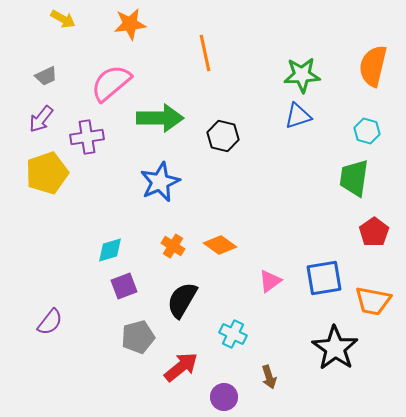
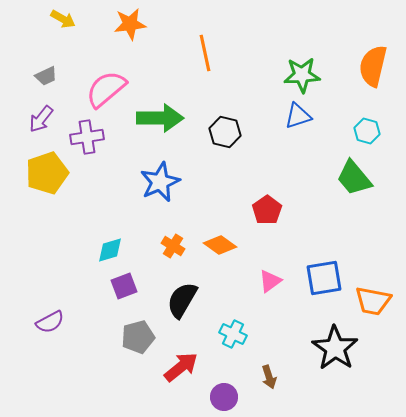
pink semicircle: moved 5 px left, 6 px down
black hexagon: moved 2 px right, 4 px up
green trapezoid: rotated 48 degrees counterclockwise
red pentagon: moved 107 px left, 22 px up
purple semicircle: rotated 24 degrees clockwise
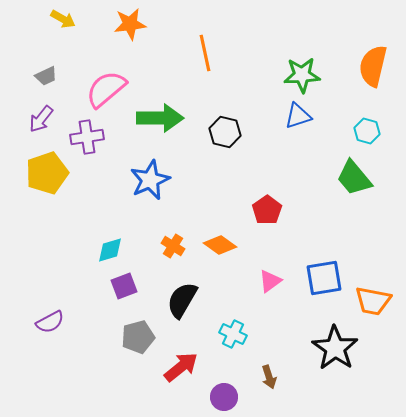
blue star: moved 10 px left, 2 px up
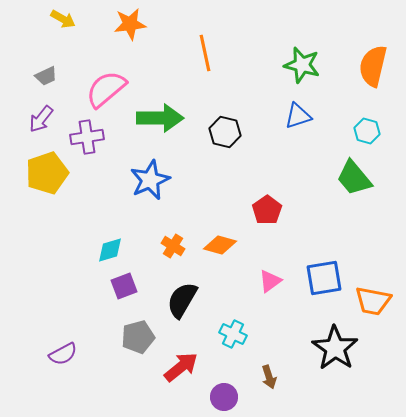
green star: moved 10 px up; rotated 18 degrees clockwise
orange diamond: rotated 20 degrees counterclockwise
purple semicircle: moved 13 px right, 32 px down
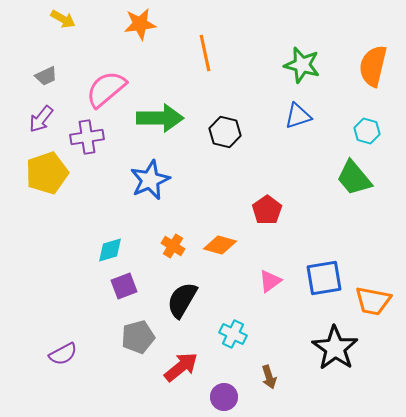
orange star: moved 10 px right
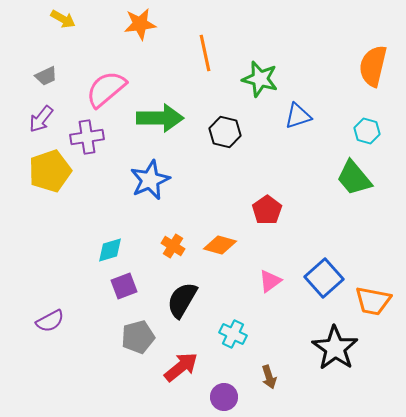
green star: moved 42 px left, 14 px down
yellow pentagon: moved 3 px right, 2 px up
blue square: rotated 33 degrees counterclockwise
purple semicircle: moved 13 px left, 33 px up
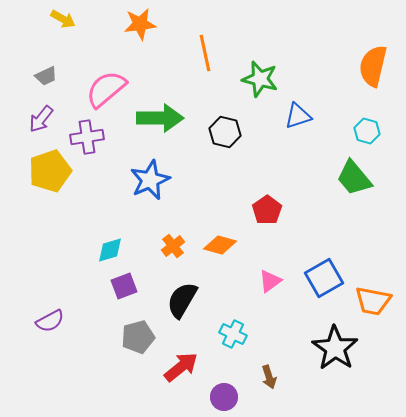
orange cross: rotated 20 degrees clockwise
blue square: rotated 12 degrees clockwise
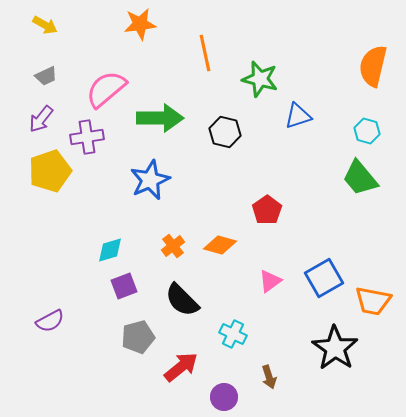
yellow arrow: moved 18 px left, 6 px down
green trapezoid: moved 6 px right
black semicircle: rotated 75 degrees counterclockwise
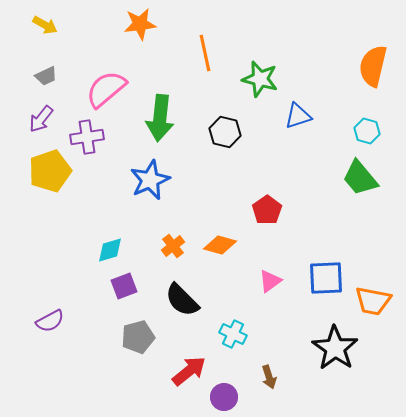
green arrow: rotated 96 degrees clockwise
blue square: moved 2 px right; rotated 27 degrees clockwise
red arrow: moved 8 px right, 4 px down
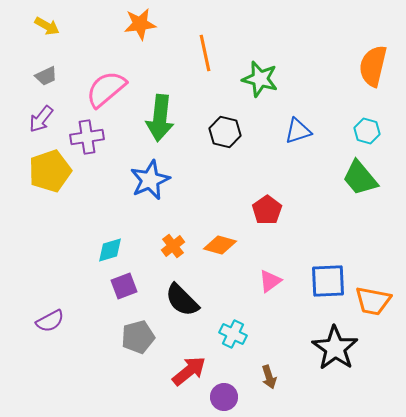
yellow arrow: moved 2 px right, 1 px down
blue triangle: moved 15 px down
blue square: moved 2 px right, 3 px down
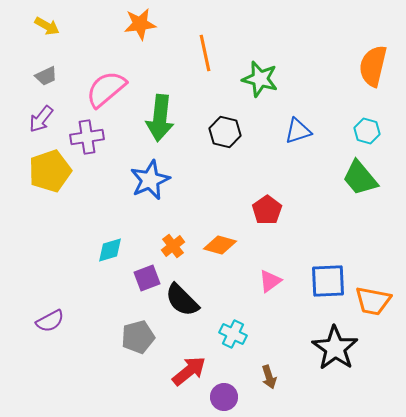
purple square: moved 23 px right, 8 px up
